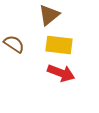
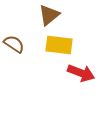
red arrow: moved 20 px right
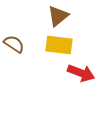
brown triangle: moved 9 px right, 1 px down
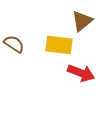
brown triangle: moved 24 px right, 5 px down
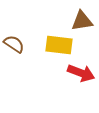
brown triangle: rotated 30 degrees clockwise
